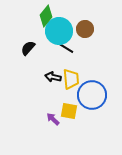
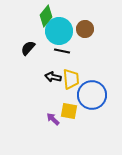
black line: moved 4 px left, 3 px down; rotated 21 degrees counterclockwise
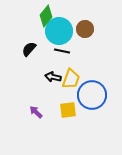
black semicircle: moved 1 px right, 1 px down
yellow trapezoid: rotated 25 degrees clockwise
yellow square: moved 1 px left, 1 px up; rotated 18 degrees counterclockwise
purple arrow: moved 17 px left, 7 px up
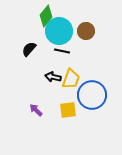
brown circle: moved 1 px right, 2 px down
purple arrow: moved 2 px up
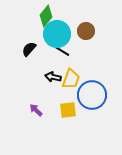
cyan circle: moved 2 px left, 3 px down
black line: rotated 21 degrees clockwise
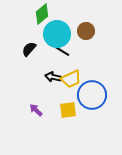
green diamond: moved 4 px left, 2 px up; rotated 10 degrees clockwise
yellow trapezoid: rotated 45 degrees clockwise
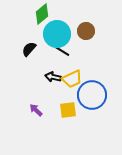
yellow trapezoid: moved 1 px right
